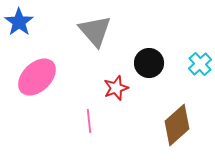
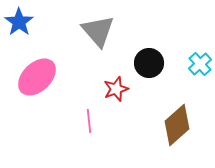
gray triangle: moved 3 px right
red star: moved 1 px down
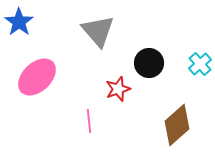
red star: moved 2 px right
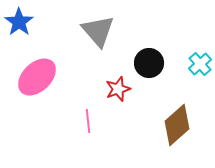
pink line: moved 1 px left
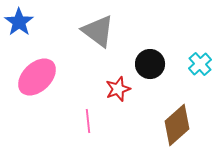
gray triangle: rotated 12 degrees counterclockwise
black circle: moved 1 px right, 1 px down
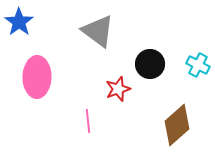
cyan cross: moved 2 px left, 1 px down; rotated 20 degrees counterclockwise
pink ellipse: rotated 45 degrees counterclockwise
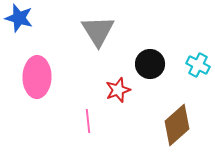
blue star: moved 4 px up; rotated 20 degrees counterclockwise
gray triangle: rotated 21 degrees clockwise
red star: moved 1 px down
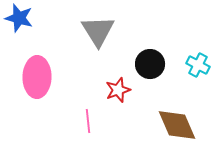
brown diamond: rotated 72 degrees counterclockwise
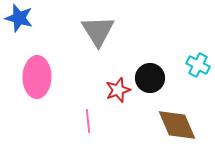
black circle: moved 14 px down
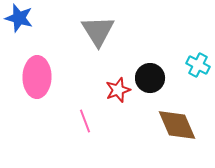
pink line: moved 3 px left; rotated 15 degrees counterclockwise
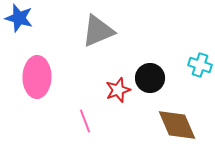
gray triangle: rotated 39 degrees clockwise
cyan cross: moved 2 px right; rotated 10 degrees counterclockwise
